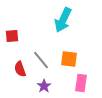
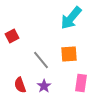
cyan arrow: moved 8 px right, 2 px up; rotated 15 degrees clockwise
red square: rotated 24 degrees counterclockwise
orange square: moved 5 px up; rotated 12 degrees counterclockwise
red semicircle: moved 16 px down
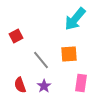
cyan arrow: moved 4 px right, 1 px down
red square: moved 4 px right
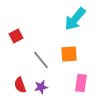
purple star: moved 3 px left, 1 px down; rotated 24 degrees clockwise
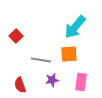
cyan arrow: moved 8 px down
red square: rotated 16 degrees counterclockwise
gray line: rotated 42 degrees counterclockwise
pink rectangle: moved 1 px up
purple star: moved 11 px right, 7 px up
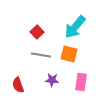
red square: moved 21 px right, 4 px up
orange square: rotated 18 degrees clockwise
gray line: moved 5 px up
purple star: rotated 16 degrees clockwise
red semicircle: moved 2 px left
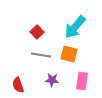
pink rectangle: moved 1 px right, 1 px up
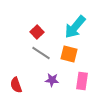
gray line: moved 2 px up; rotated 24 degrees clockwise
red semicircle: moved 2 px left
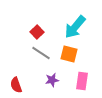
purple star: rotated 16 degrees counterclockwise
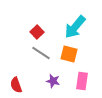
purple star: moved 1 px right, 1 px down; rotated 24 degrees clockwise
